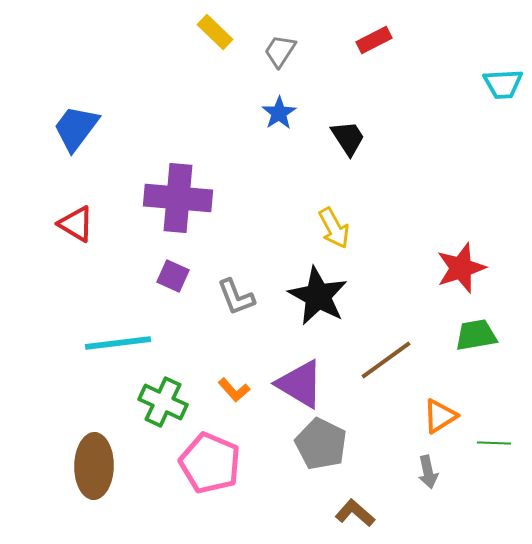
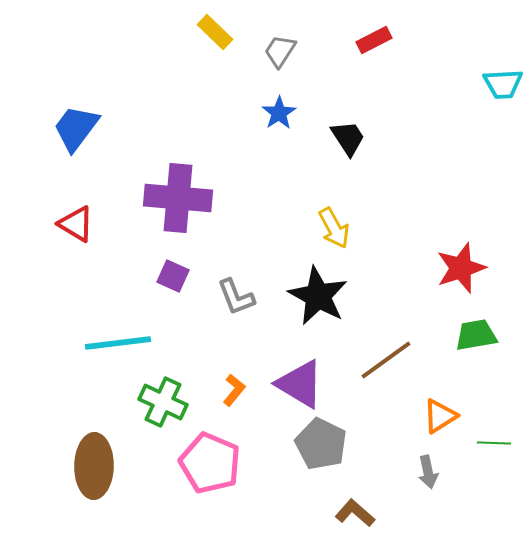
orange L-shape: rotated 100 degrees counterclockwise
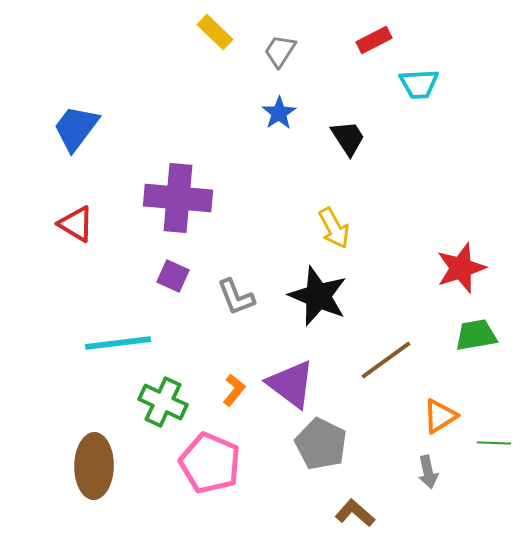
cyan trapezoid: moved 84 px left
black star: rotated 6 degrees counterclockwise
purple triangle: moved 9 px left; rotated 6 degrees clockwise
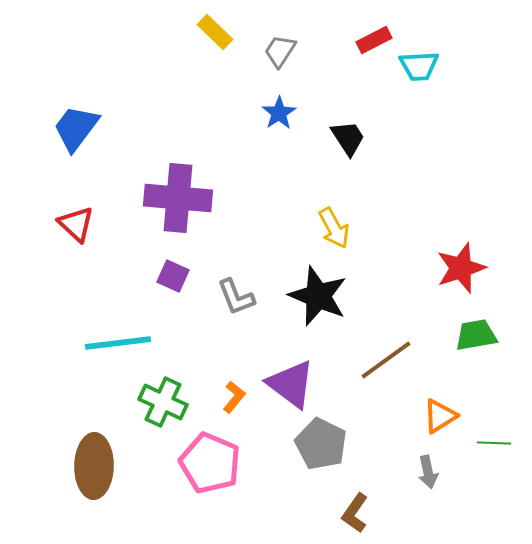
cyan trapezoid: moved 18 px up
red triangle: rotated 12 degrees clockwise
orange L-shape: moved 7 px down
brown L-shape: rotated 96 degrees counterclockwise
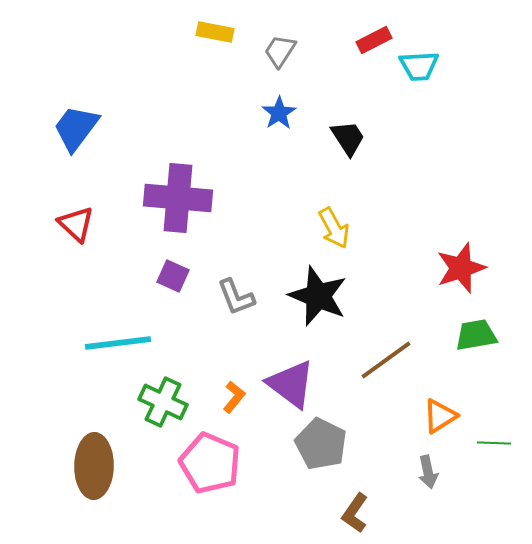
yellow rectangle: rotated 33 degrees counterclockwise
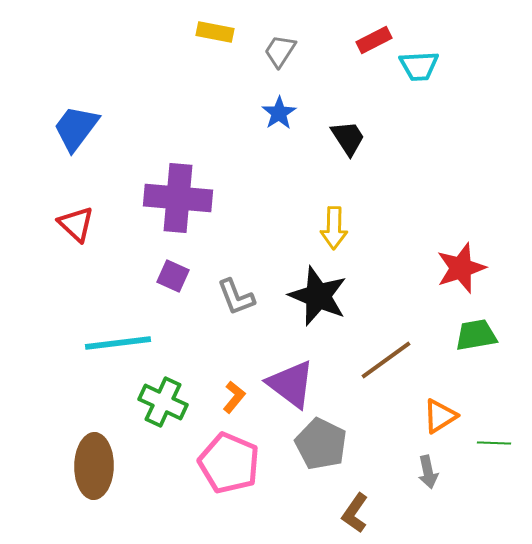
yellow arrow: rotated 30 degrees clockwise
pink pentagon: moved 19 px right
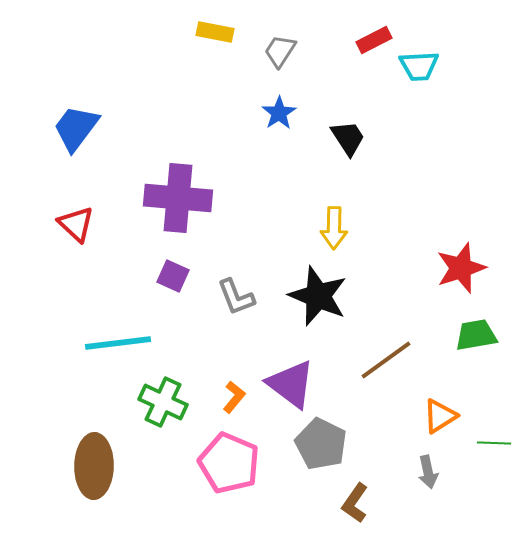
brown L-shape: moved 10 px up
